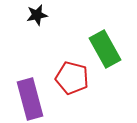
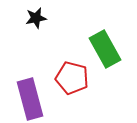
black star: moved 1 px left, 3 px down
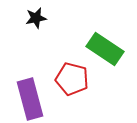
green rectangle: rotated 27 degrees counterclockwise
red pentagon: moved 1 px down
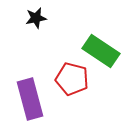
green rectangle: moved 4 px left, 2 px down
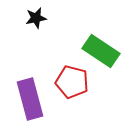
red pentagon: moved 3 px down
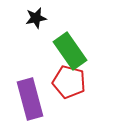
green rectangle: moved 31 px left; rotated 21 degrees clockwise
red pentagon: moved 3 px left
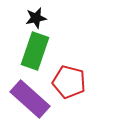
green rectangle: moved 35 px left; rotated 54 degrees clockwise
purple rectangle: rotated 33 degrees counterclockwise
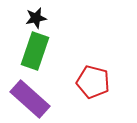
red pentagon: moved 24 px right
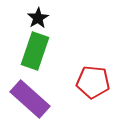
black star: moved 2 px right; rotated 20 degrees counterclockwise
red pentagon: rotated 8 degrees counterclockwise
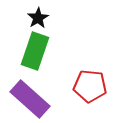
red pentagon: moved 3 px left, 4 px down
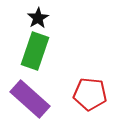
red pentagon: moved 8 px down
